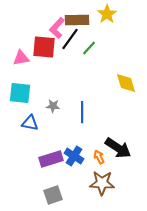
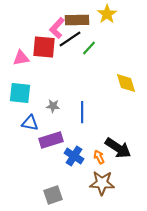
black line: rotated 20 degrees clockwise
purple rectangle: moved 19 px up
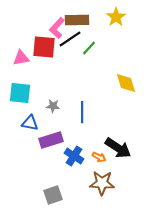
yellow star: moved 9 px right, 3 px down
orange arrow: rotated 144 degrees clockwise
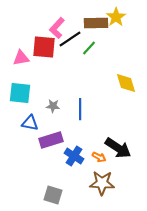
brown rectangle: moved 19 px right, 3 px down
blue line: moved 2 px left, 3 px up
gray square: rotated 36 degrees clockwise
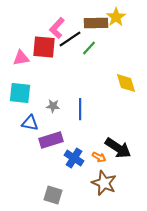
blue cross: moved 2 px down
brown star: moved 2 px right; rotated 20 degrees clockwise
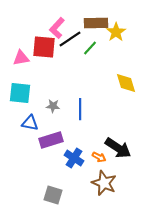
yellow star: moved 15 px down
green line: moved 1 px right
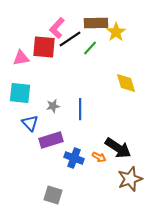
gray star: rotated 16 degrees counterclockwise
blue triangle: rotated 36 degrees clockwise
blue cross: rotated 12 degrees counterclockwise
brown star: moved 26 px right, 4 px up; rotated 30 degrees clockwise
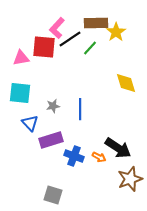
blue cross: moved 2 px up
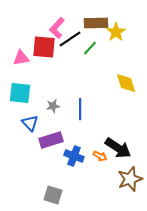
orange arrow: moved 1 px right, 1 px up
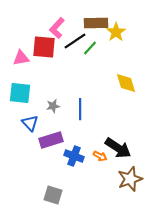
black line: moved 5 px right, 2 px down
